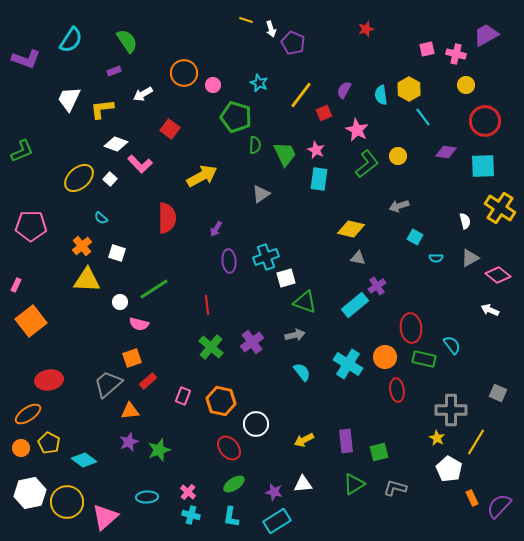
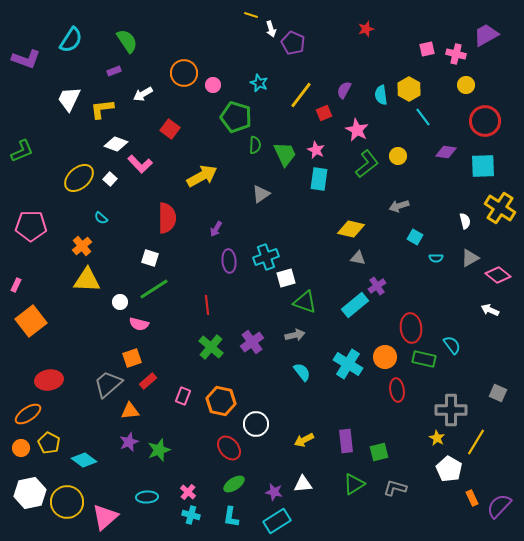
yellow line at (246, 20): moved 5 px right, 5 px up
white square at (117, 253): moved 33 px right, 5 px down
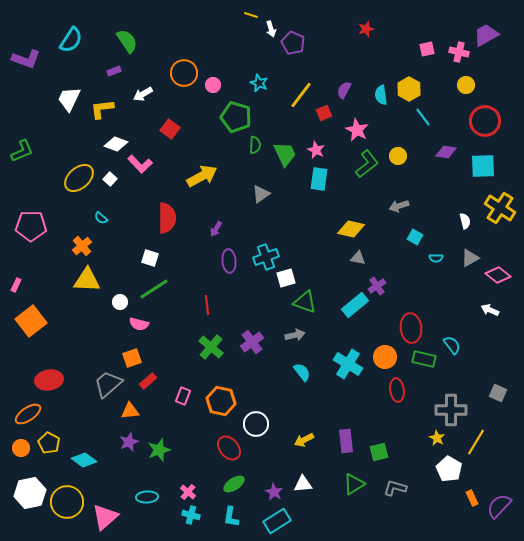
pink cross at (456, 54): moved 3 px right, 2 px up
purple star at (274, 492): rotated 18 degrees clockwise
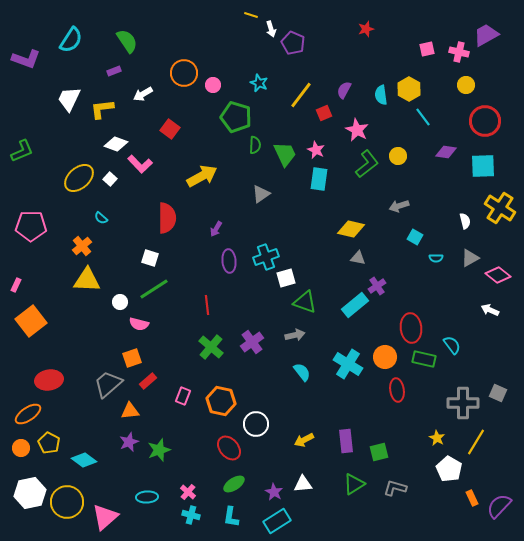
gray cross at (451, 410): moved 12 px right, 7 px up
